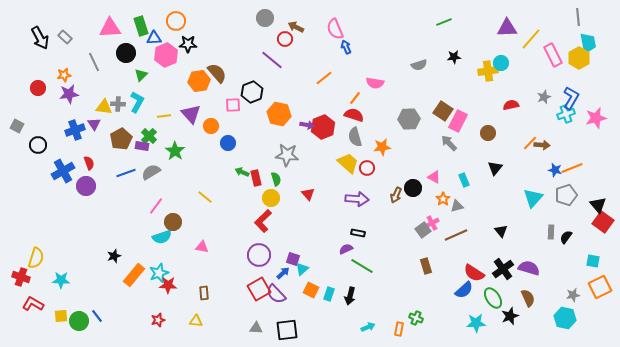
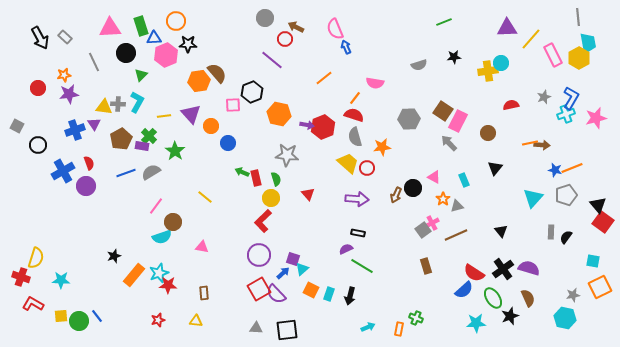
orange line at (530, 143): rotated 35 degrees clockwise
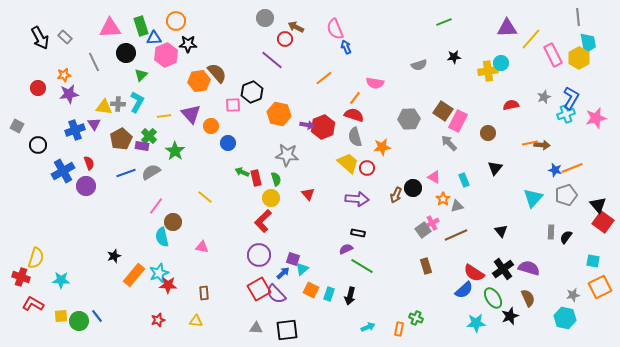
cyan semicircle at (162, 237): rotated 96 degrees clockwise
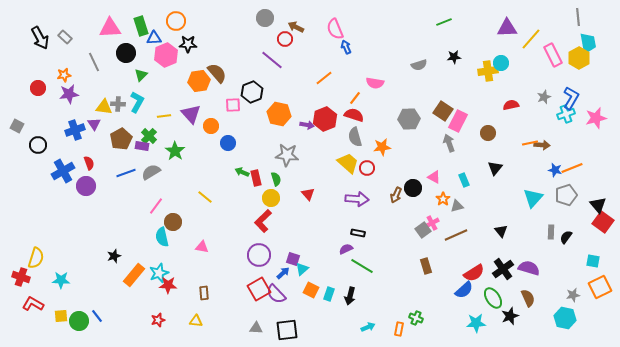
red hexagon at (323, 127): moved 2 px right, 8 px up
gray arrow at (449, 143): rotated 24 degrees clockwise
red semicircle at (474, 273): rotated 65 degrees counterclockwise
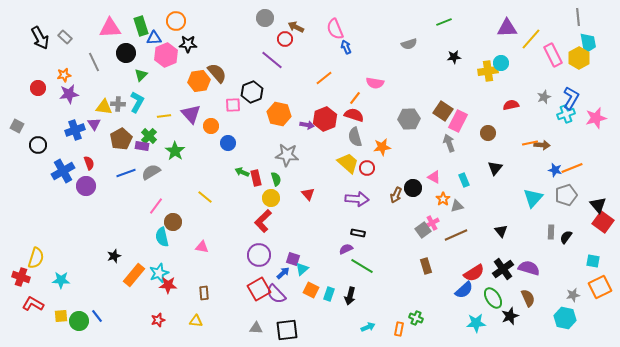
gray semicircle at (419, 65): moved 10 px left, 21 px up
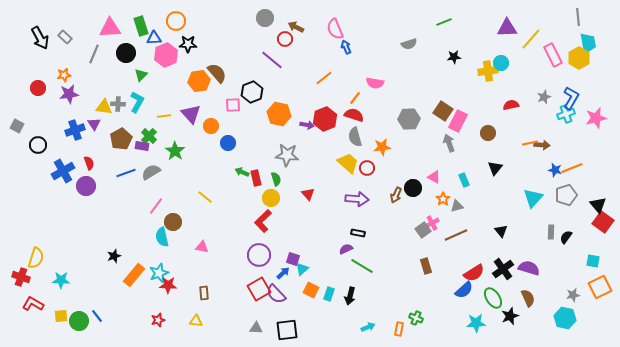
gray line at (94, 62): moved 8 px up; rotated 48 degrees clockwise
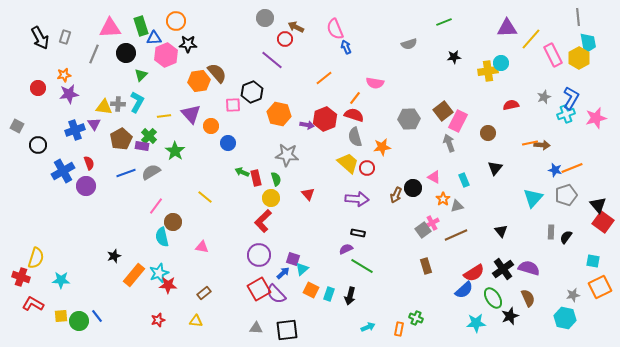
gray rectangle at (65, 37): rotated 64 degrees clockwise
brown square at (443, 111): rotated 18 degrees clockwise
brown rectangle at (204, 293): rotated 56 degrees clockwise
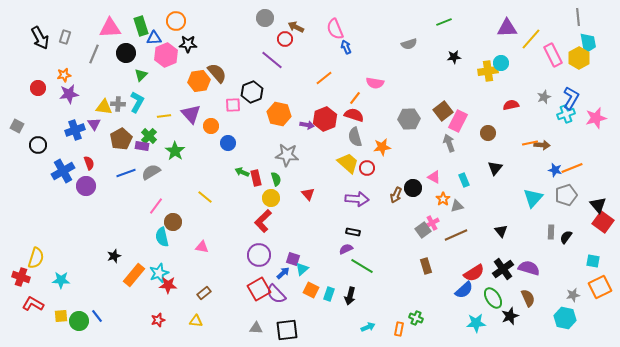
black rectangle at (358, 233): moved 5 px left, 1 px up
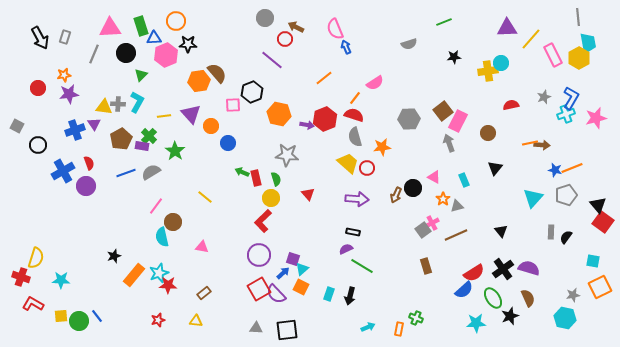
pink semicircle at (375, 83): rotated 42 degrees counterclockwise
orange square at (311, 290): moved 10 px left, 3 px up
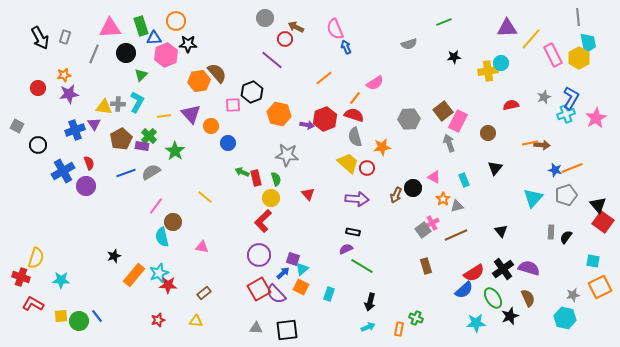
pink star at (596, 118): rotated 15 degrees counterclockwise
black arrow at (350, 296): moved 20 px right, 6 px down
